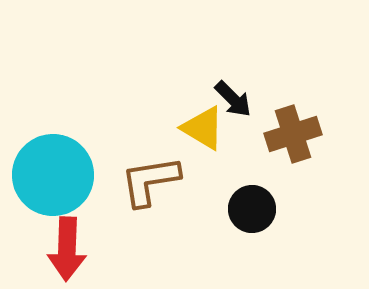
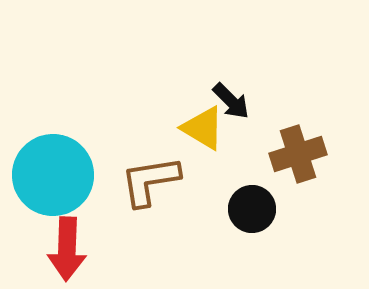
black arrow: moved 2 px left, 2 px down
brown cross: moved 5 px right, 20 px down
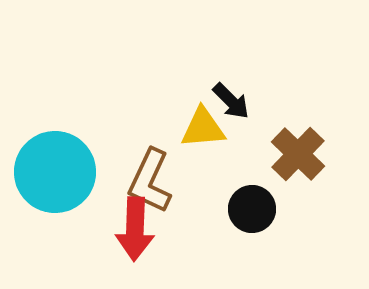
yellow triangle: rotated 36 degrees counterclockwise
brown cross: rotated 28 degrees counterclockwise
cyan circle: moved 2 px right, 3 px up
brown L-shape: rotated 56 degrees counterclockwise
red arrow: moved 68 px right, 20 px up
